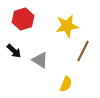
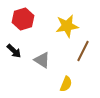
gray triangle: moved 2 px right
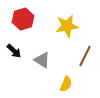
brown line: moved 2 px right, 5 px down
